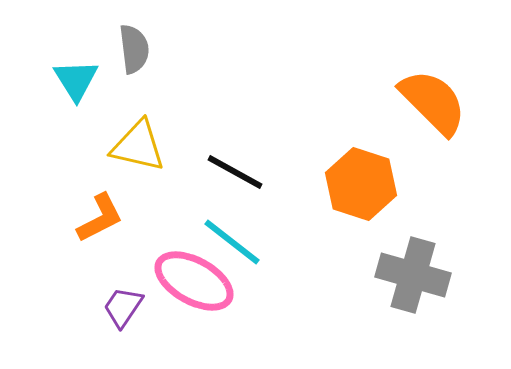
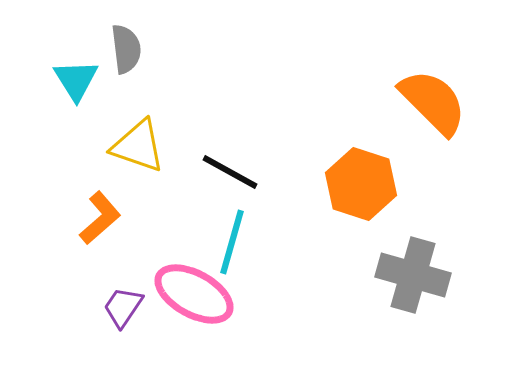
gray semicircle: moved 8 px left
yellow triangle: rotated 6 degrees clockwise
black line: moved 5 px left
orange L-shape: rotated 14 degrees counterclockwise
cyan line: rotated 68 degrees clockwise
pink ellipse: moved 13 px down
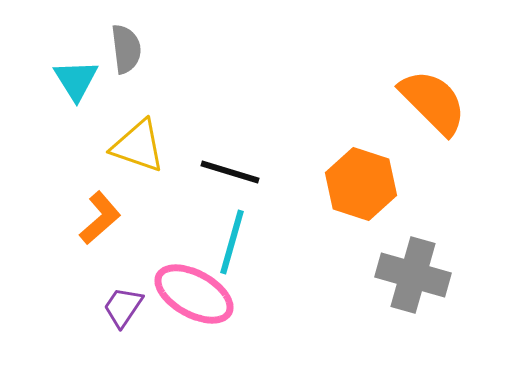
black line: rotated 12 degrees counterclockwise
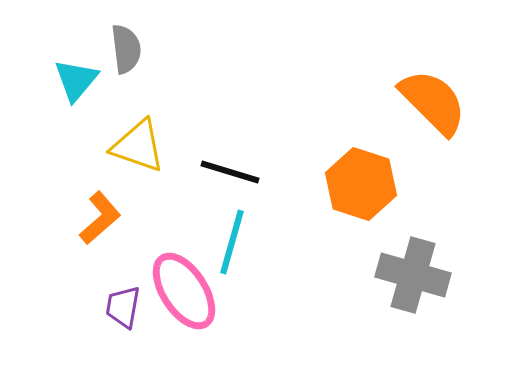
cyan triangle: rotated 12 degrees clockwise
pink ellipse: moved 10 px left, 3 px up; rotated 28 degrees clockwise
purple trapezoid: rotated 24 degrees counterclockwise
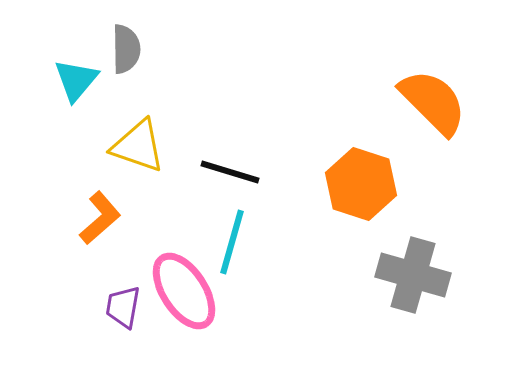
gray semicircle: rotated 6 degrees clockwise
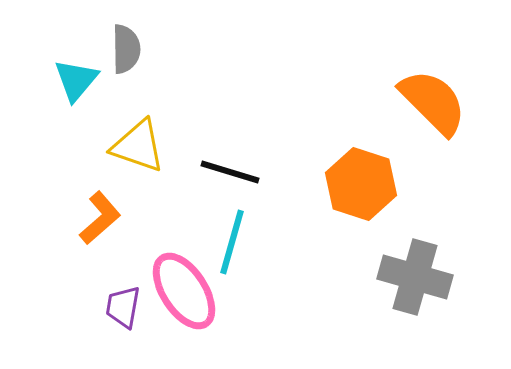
gray cross: moved 2 px right, 2 px down
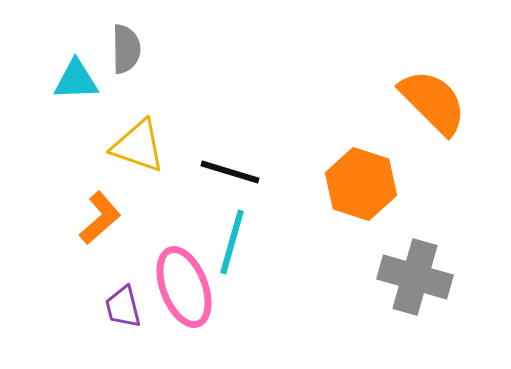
cyan triangle: rotated 48 degrees clockwise
pink ellipse: moved 4 px up; rotated 12 degrees clockwise
purple trapezoid: rotated 24 degrees counterclockwise
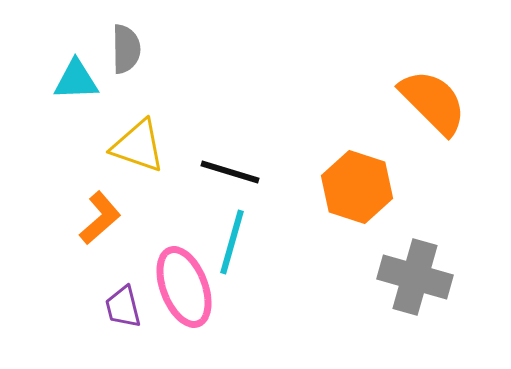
orange hexagon: moved 4 px left, 3 px down
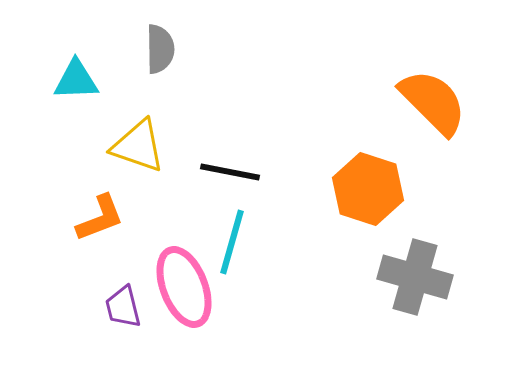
gray semicircle: moved 34 px right
black line: rotated 6 degrees counterclockwise
orange hexagon: moved 11 px right, 2 px down
orange L-shape: rotated 20 degrees clockwise
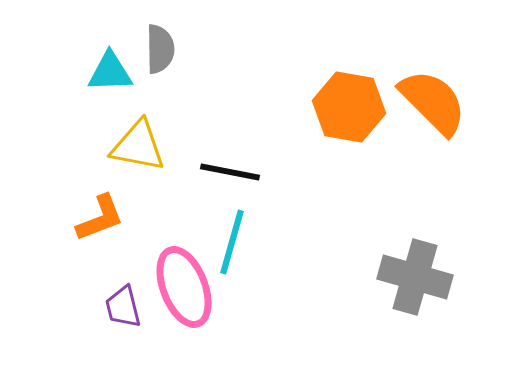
cyan triangle: moved 34 px right, 8 px up
yellow triangle: rotated 8 degrees counterclockwise
orange hexagon: moved 19 px left, 82 px up; rotated 8 degrees counterclockwise
